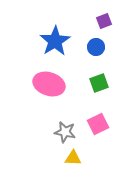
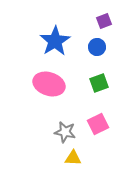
blue circle: moved 1 px right
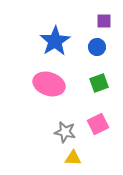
purple square: rotated 21 degrees clockwise
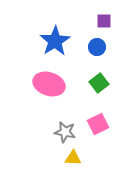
green square: rotated 18 degrees counterclockwise
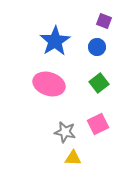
purple square: rotated 21 degrees clockwise
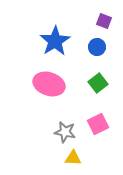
green square: moved 1 px left
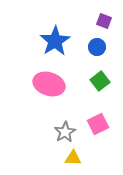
green square: moved 2 px right, 2 px up
gray star: rotated 30 degrees clockwise
